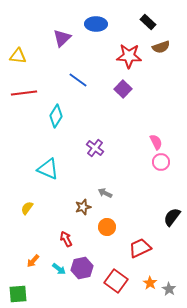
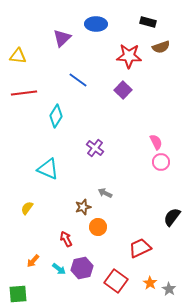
black rectangle: rotated 28 degrees counterclockwise
purple square: moved 1 px down
orange circle: moved 9 px left
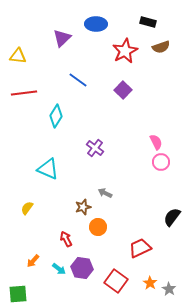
red star: moved 4 px left, 5 px up; rotated 30 degrees counterclockwise
purple hexagon: rotated 20 degrees clockwise
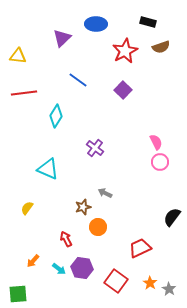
pink circle: moved 1 px left
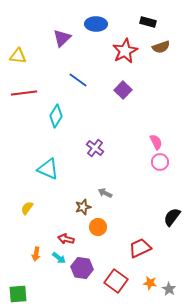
red arrow: rotated 49 degrees counterclockwise
orange arrow: moved 3 px right, 7 px up; rotated 32 degrees counterclockwise
cyan arrow: moved 11 px up
orange star: rotated 24 degrees counterclockwise
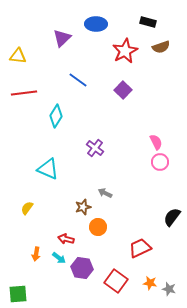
gray star: rotated 16 degrees counterclockwise
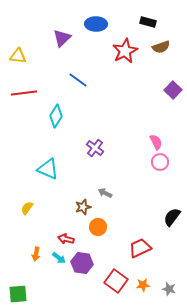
purple square: moved 50 px right
purple hexagon: moved 5 px up
orange star: moved 7 px left, 2 px down; rotated 16 degrees counterclockwise
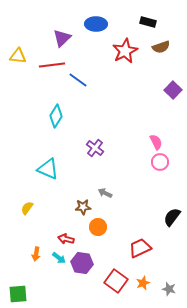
red line: moved 28 px right, 28 px up
brown star: rotated 14 degrees clockwise
orange star: moved 2 px up; rotated 16 degrees counterclockwise
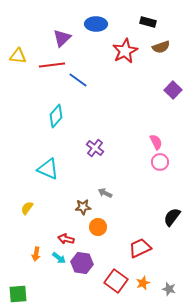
cyan diamond: rotated 10 degrees clockwise
